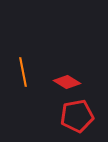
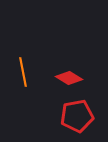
red diamond: moved 2 px right, 4 px up
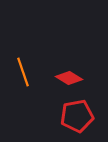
orange line: rotated 8 degrees counterclockwise
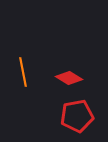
orange line: rotated 8 degrees clockwise
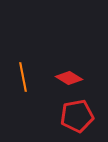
orange line: moved 5 px down
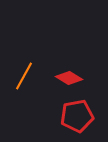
orange line: moved 1 px right, 1 px up; rotated 40 degrees clockwise
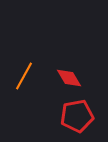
red diamond: rotated 28 degrees clockwise
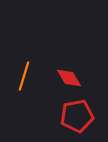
orange line: rotated 12 degrees counterclockwise
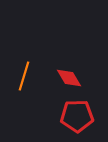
red pentagon: rotated 8 degrees clockwise
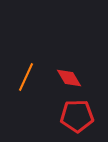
orange line: moved 2 px right, 1 px down; rotated 8 degrees clockwise
